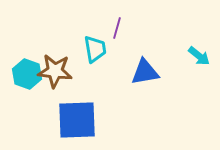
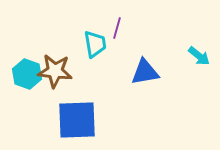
cyan trapezoid: moved 5 px up
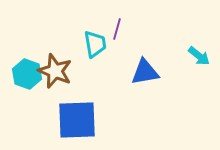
purple line: moved 1 px down
brown star: rotated 16 degrees clockwise
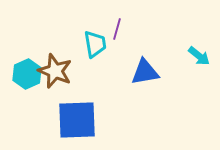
cyan hexagon: rotated 16 degrees clockwise
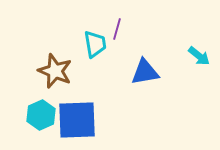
cyan hexagon: moved 14 px right, 41 px down
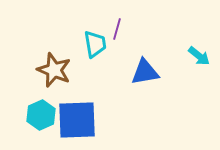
brown star: moved 1 px left, 1 px up
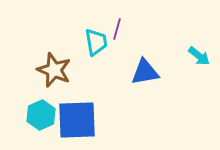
cyan trapezoid: moved 1 px right, 2 px up
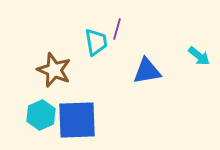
blue triangle: moved 2 px right, 1 px up
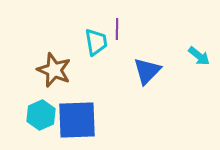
purple line: rotated 15 degrees counterclockwise
blue triangle: rotated 36 degrees counterclockwise
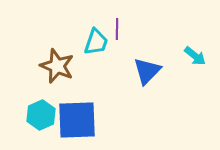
cyan trapezoid: rotated 28 degrees clockwise
cyan arrow: moved 4 px left
brown star: moved 3 px right, 4 px up
